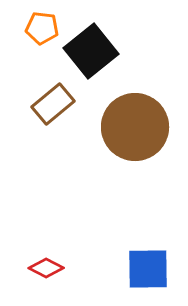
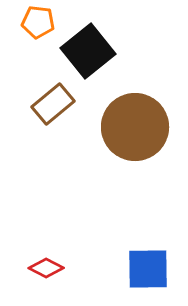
orange pentagon: moved 4 px left, 6 px up
black square: moved 3 px left
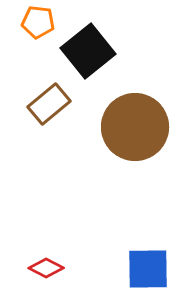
brown rectangle: moved 4 px left
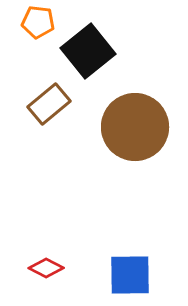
blue square: moved 18 px left, 6 px down
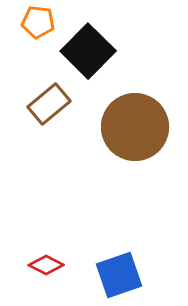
black square: rotated 6 degrees counterclockwise
red diamond: moved 3 px up
blue square: moved 11 px left; rotated 18 degrees counterclockwise
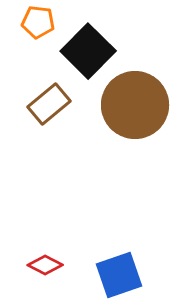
brown circle: moved 22 px up
red diamond: moved 1 px left
